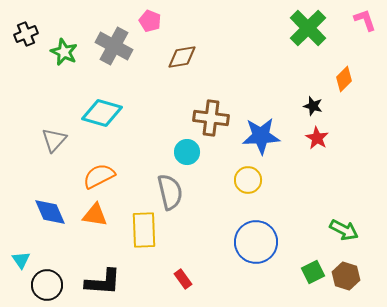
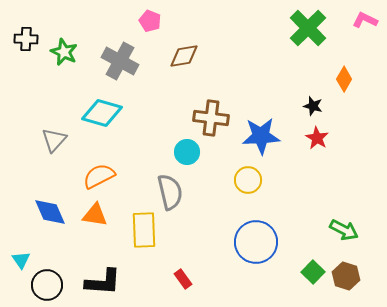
pink L-shape: rotated 45 degrees counterclockwise
black cross: moved 5 px down; rotated 25 degrees clockwise
gray cross: moved 6 px right, 15 px down
brown diamond: moved 2 px right, 1 px up
orange diamond: rotated 15 degrees counterclockwise
green square: rotated 20 degrees counterclockwise
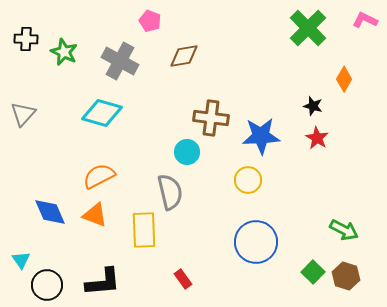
gray triangle: moved 31 px left, 26 px up
orange triangle: rotated 12 degrees clockwise
black L-shape: rotated 9 degrees counterclockwise
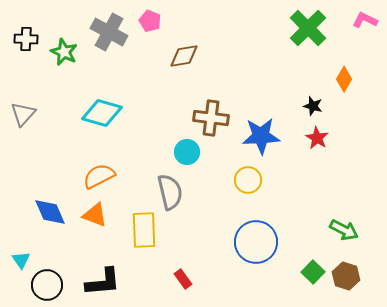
gray cross: moved 11 px left, 29 px up
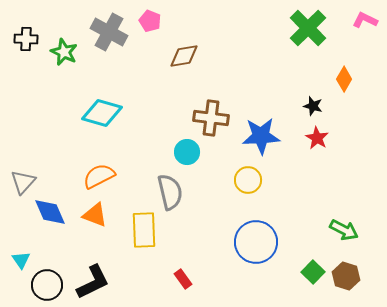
gray triangle: moved 68 px down
black L-shape: moved 10 px left; rotated 21 degrees counterclockwise
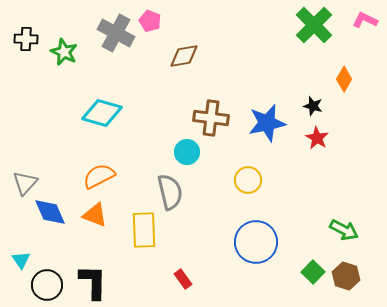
green cross: moved 6 px right, 3 px up
gray cross: moved 7 px right, 1 px down
blue star: moved 6 px right, 13 px up; rotated 9 degrees counterclockwise
gray triangle: moved 2 px right, 1 px down
black L-shape: rotated 63 degrees counterclockwise
